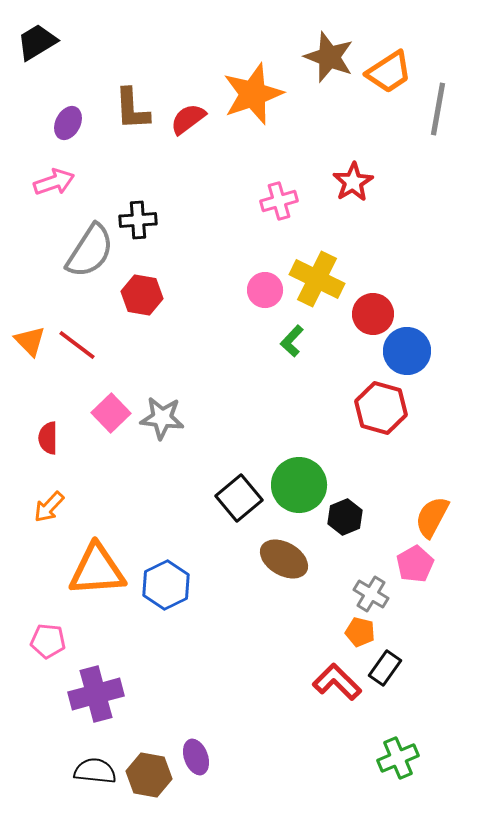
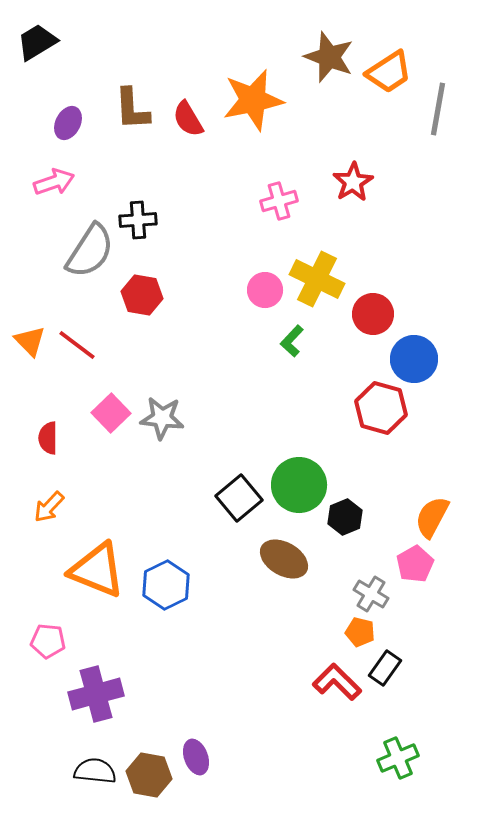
orange star at (253, 94): moved 6 px down; rotated 8 degrees clockwise
red semicircle at (188, 119): rotated 84 degrees counterclockwise
blue circle at (407, 351): moved 7 px right, 8 px down
orange triangle at (97, 570): rotated 26 degrees clockwise
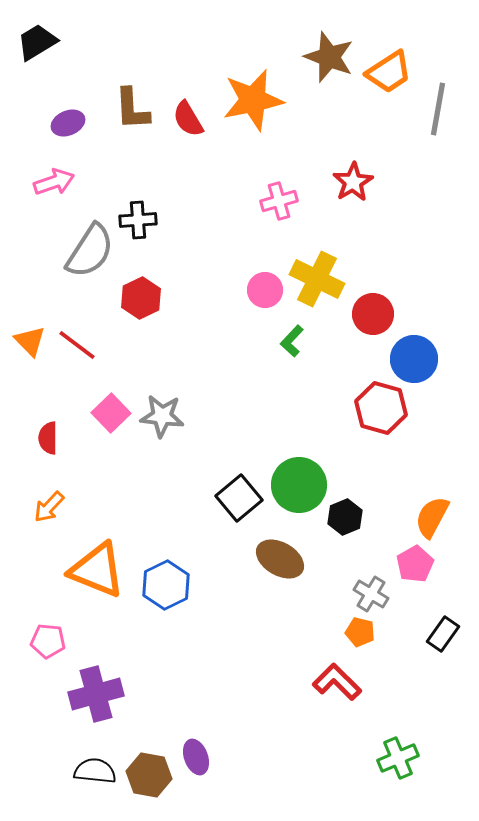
purple ellipse at (68, 123): rotated 40 degrees clockwise
red hexagon at (142, 295): moved 1 px left, 3 px down; rotated 24 degrees clockwise
gray star at (162, 418): moved 2 px up
brown ellipse at (284, 559): moved 4 px left
black rectangle at (385, 668): moved 58 px right, 34 px up
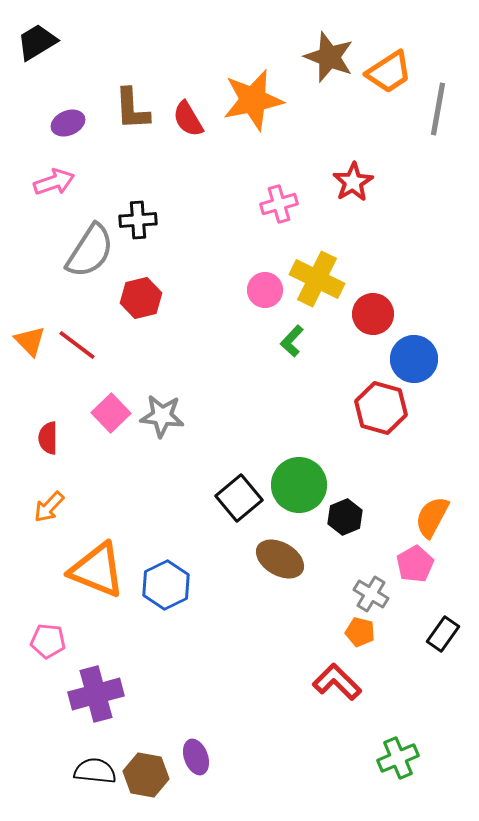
pink cross at (279, 201): moved 3 px down
red hexagon at (141, 298): rotated 12 degrees clockwise
brown hexagon at (149, 775): moved 3 px left
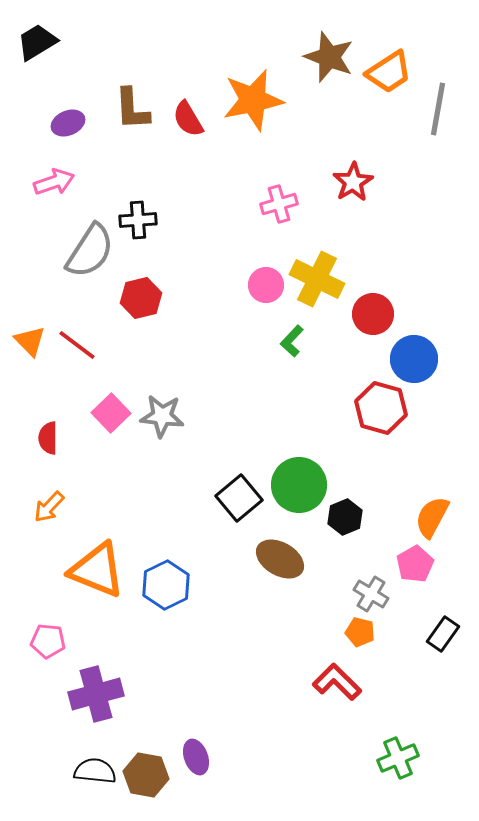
pink circle at (265, 290): moved 1 px right, 5 px up
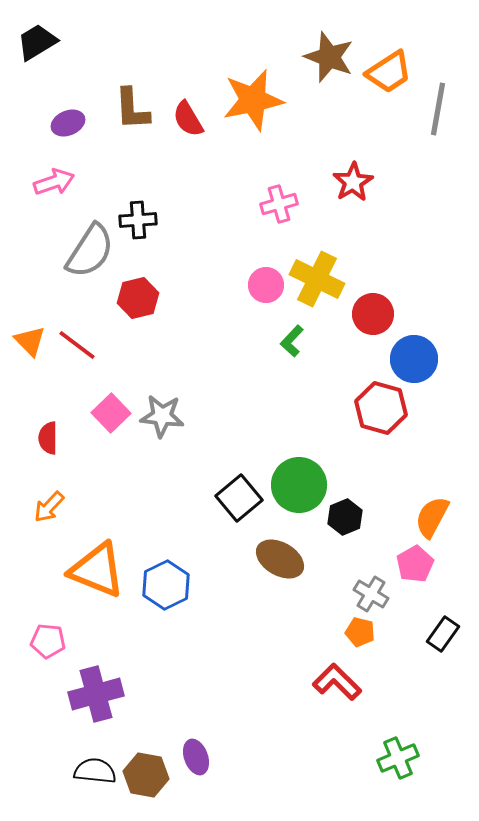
red hexagon at (141, 298): moved 3 px left
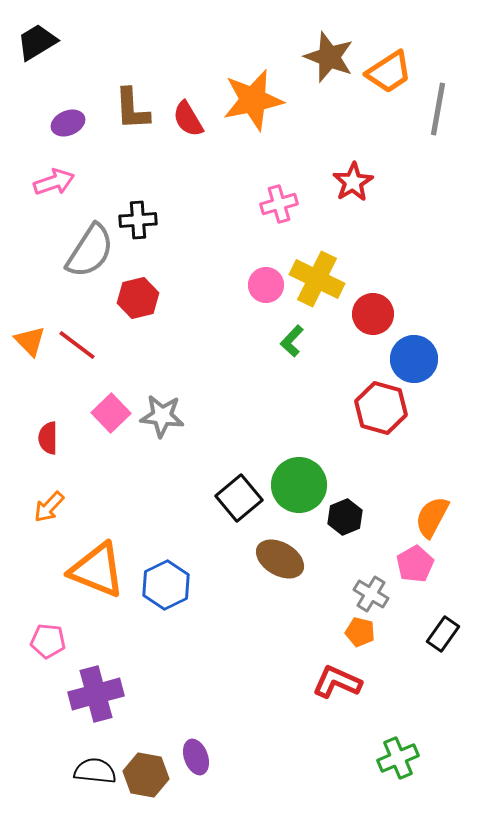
red L-shape at (337, 682): rotated 21 degrees counterclockwise
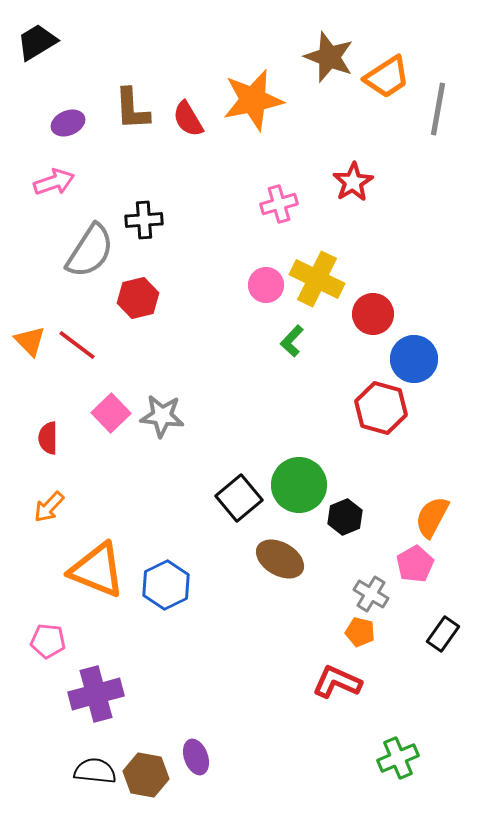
orange trapezoid at (389, 72): moved 2 px left, 5 px down
black cross at (138, 220): moved 6 px right
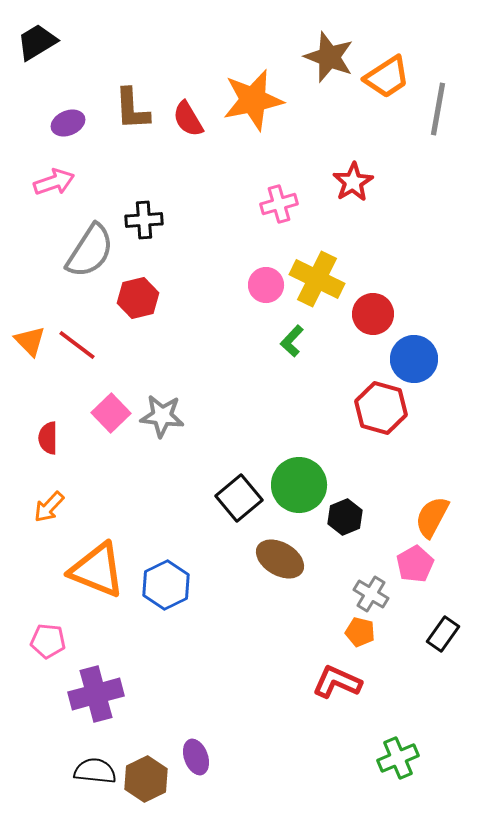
brown hexagon at (146, 775): moved 4 px down; rotated 24 degrees clockwise
